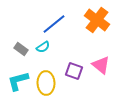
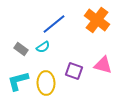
pink triangle: moved 2 px right; rotated 24 degrees counterclockwise
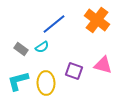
cyan semicircle: moved 1 px left
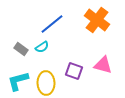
blue line: moved 2 px left
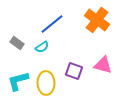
gray rectangle: moved 4 px left, 6 px up
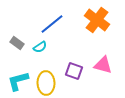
cyan semicircle: moved 2 px left
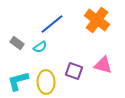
yellow ellipse: moved 1 px up
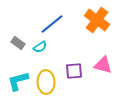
gray rectangle: moved 1 px right
purple square: rotated 24 degrees counterclockwise
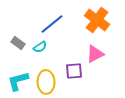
pink triangle: moved 8 px left, 11 px up; rotated 42 degrees counterclockwise
